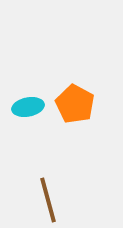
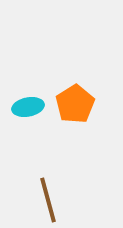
orange pentagon: rotated 12 degrees clockwise
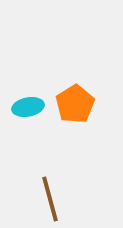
brown line: moved 2 px right, 1 px up
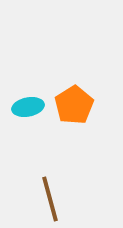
orange pentagon: moved 1 px left, 1 px down
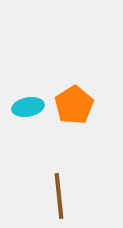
brown line: moved 9 px right, 3 px up; rotated 9 degrees clockwise
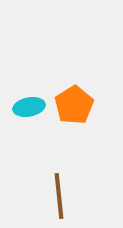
cyan ellipse: moved 1 px right
